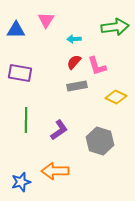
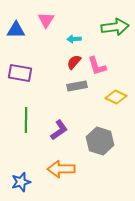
orange arrow: moved 6 px right, 2 px up
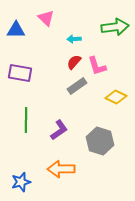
pink triangle: moved 2 px up; rotated 18 degrees counterclockwise
gray rectangle: rotated 24 degrees counterclockwise
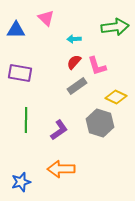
gray hexagon: moved 18 px up
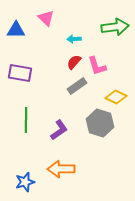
blue star: moved 4 px right
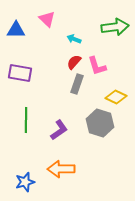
pink triangle: moved 1 px right, 1 px down
cyan arrow: rotated 24 degrees clockwise
gray rectangle: moved 2 px up; rotated 36 degrees counterclockwise
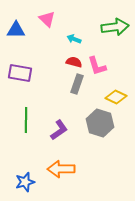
red semicircle: rotated 63 degrees clockwise
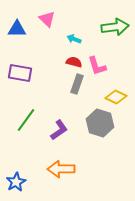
blue triangle: moved 1 px right, 1 px up
green line: rotated 35 degrees clockwise
blue star: moved 9 px left; rotated 12 degrees counterclockwise
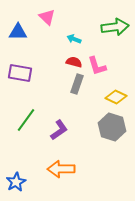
pink triangle: moved 2 px up
blue triangle: moved 1 px right, 3 px down
gray hexagon: moved 12 px right, 4 px down
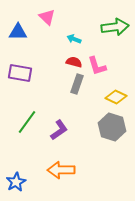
green line: moved 1 px right, 2 px down
orange arrow: moved 1 px down
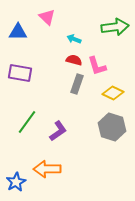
red semicircle: moved 2 px up
yellow diamond: moved 3 px left, 4 px up
purple L-shape: moved 1 px left, 1 px down
orange arrow: moved 14 px left, 1 px up
